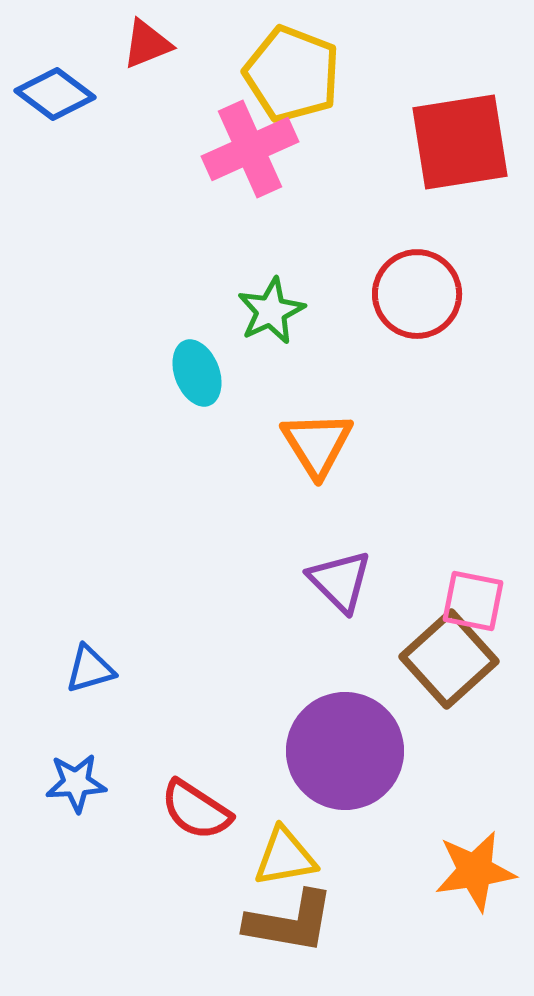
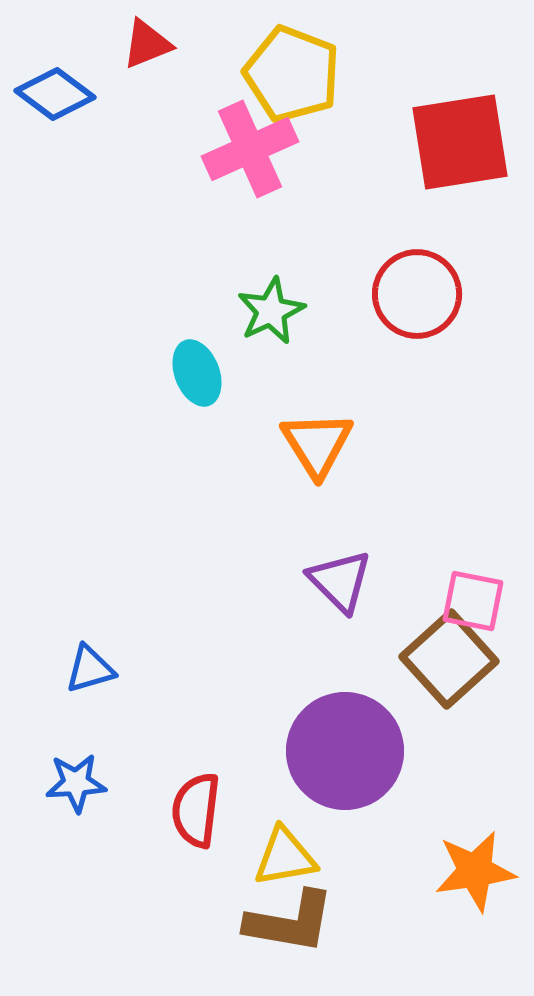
red semicircle: rotated 64 degrees clockwise
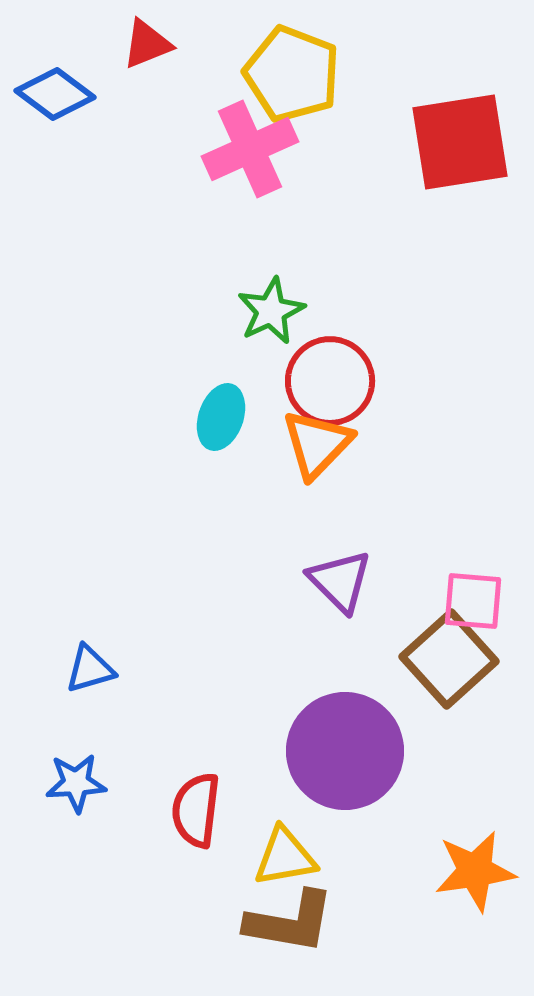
red circle: moved 87 px left, 87 px down
cyan ellipse: moved 24 px right, 44 px down; rotated 40 degrees clockwise
orange triangle: rotated 16 degrees clockwise
pink square: rotated 6 degrees counterclockwise
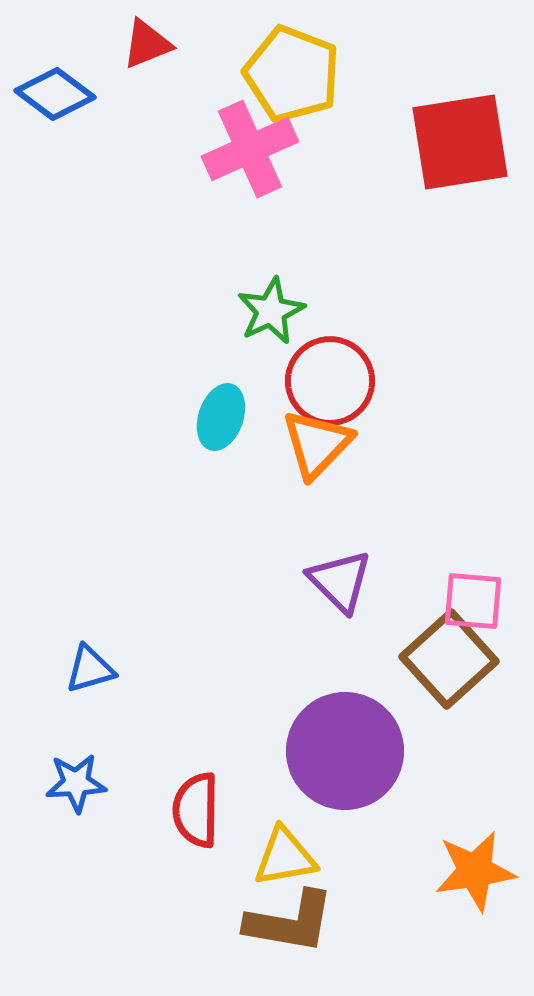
red semicircle: rotated 6 degrees counterclockwise
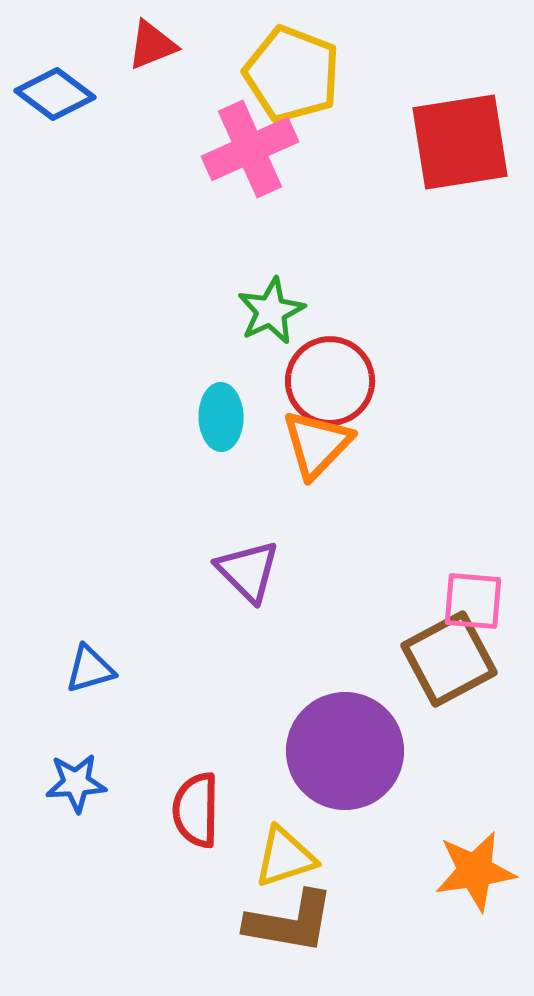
red triangle: moved 5 px right, 1 px down
cyan ellipse: rotated 20 degrees counterclockwise
purple triangle: moved 92 px left, 10 px up
brown square: rotated 14 degrees clockwise
yellow triangle: rotated 8 degrees counterclockwise
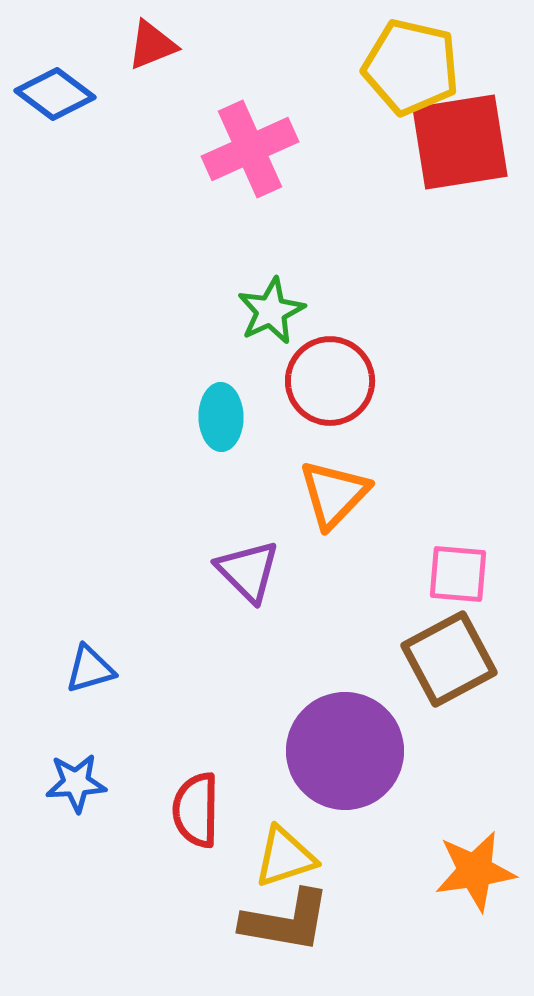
yellow pentagon: moved 119 px right, 7 px up; rotated 8 degrees counterclockwise
orange triangle: moved 17 px right, 50 px down
pink square: moved 15 px left, 27 px up
brown L-shape: moved 4 px left, 1 px up
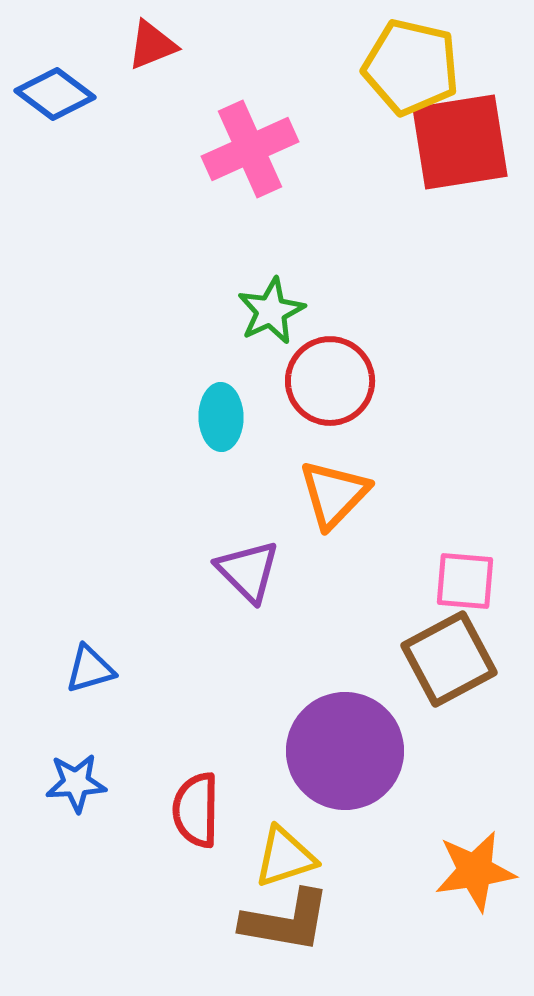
pink square: moved 7 px right, 7 px down
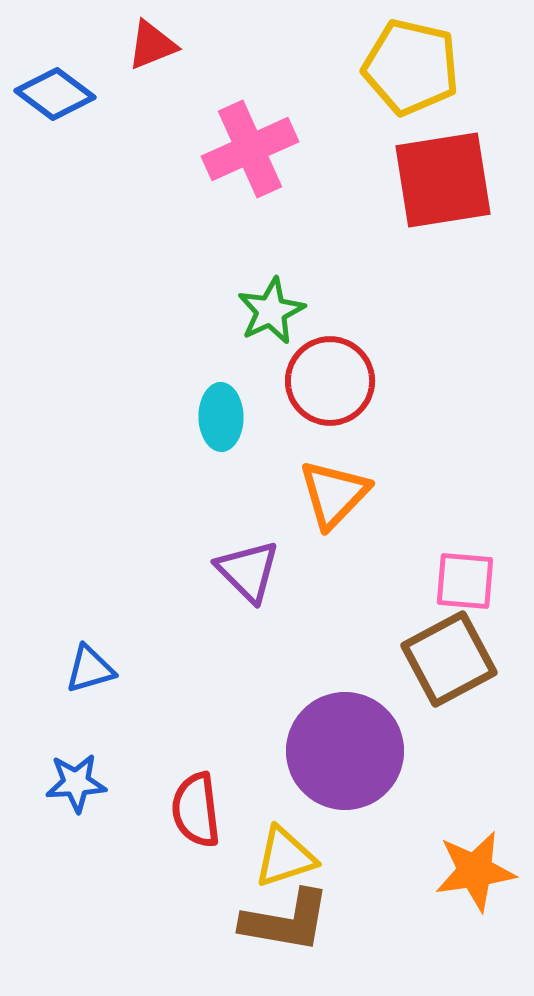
red square: moved 17 px left, 38 px down
red semicircle: rotated 8 degrees counterclockwise
